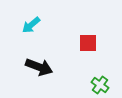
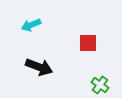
cyan arrow: rotated 18 degrees clockwise
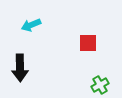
black arrow: moved 19 px left, 1 px down; rotated 68 degrees clockwise
green cross: rotated 24 degrees clockwise
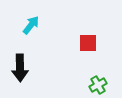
cyan arrow: rotated 150 degrees clockwise
green cross: moved 2 px left
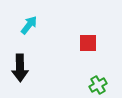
cyan arrow: moved 2 px left
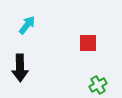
cyan arrow: moved 2 px left
